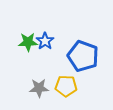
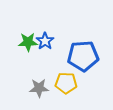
blue pentagon: rotated 24 degrees counterclockwise
yellow pentagon: moved 3 px up
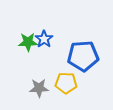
blue star: moved 1 px left, 2 px up
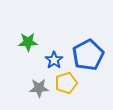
blue star: moved 10 px right, 21 px down
blue pentagon: moved 5 px right, 1 px up; rotated 24 degrees counterclockwise
yellow pentagon: rotated 20 degrees counterclockwise
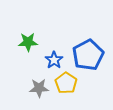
yellow pentagon: rotated 20 degrees counterclockwise
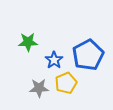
yellow pentagon: rotated 15 degrees clockwise
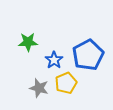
gray star: rotated 18 degrees clockwise
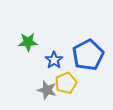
gray star: moved 8 px right, 2 px down
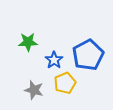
yellow pentagon: moved 1 px left
gray star: moved 13 px left
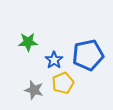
blue pentagon: rotated 16 degrees clockwise
yellow pentagon: moved 2 px left
